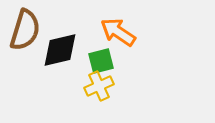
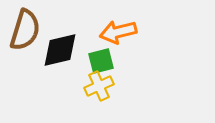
orange arrow: rotated 48 degrees counterclockwise
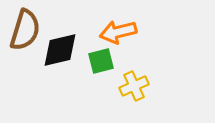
yellow cross: moved 35 px right
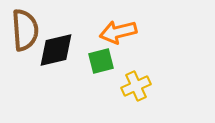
brown semicircle: rotated 21 degrees counterclockwise
black diamond: moved 4 px left
yellow cross: moved 2 px right
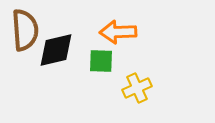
orange arrow: rotated 12 degrees clockwise
green square: rotated 16 degrees clockwise
yellow cross: moved 1 px right, 2 px down
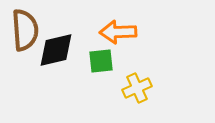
green square: rotated 8 degrees counterclockwise
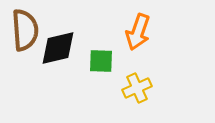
orange arrow: moved 20 px right; rotated 69 degrees counterclockwise
black diamond: moved 2 px right, 2 px up
green square: rotated 8 degrees clockwise
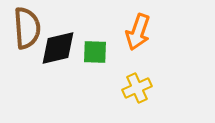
brown semicircle: moved 2 px right, 2 px up
green square: moved 6 px left, 9 px up
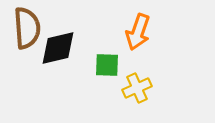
green square: moved 12 px right, 13 px down
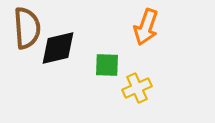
orange arrow: moved 8 px right, 5 px up
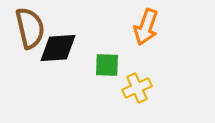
brown semicircle: moved 3 px right; rotated 9 degrees counterclockwise
black diamond: rotated 9 degrees clockwise
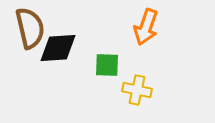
yellow cross: moved 2 px down; rotated 36 degrees clockwise
